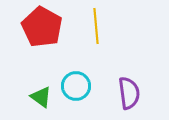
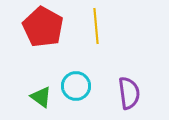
red pentagon: moved 1 px right
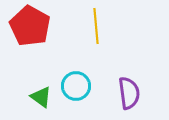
red pentagon: moved 13 px left, 1 px up
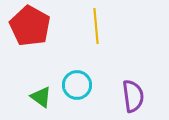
cyan circle: moved 1 px right, 1 px up
purple semicircle: moved 4 px right, 3 px down
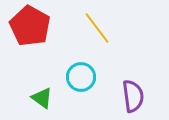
yellow line: moved 1 px right, 2 px down; rotated 32 degrees counterclockwise
cyan circle: moved 4 px right, 8 px up
green triangle: moved 1 px right, 1 px down
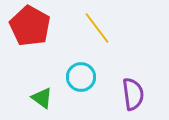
purple semicircle: moved 2 px up
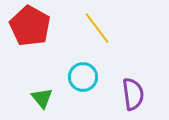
cyan circle: moved 2 px right
green triangle: rotated 15 degrees clockwise
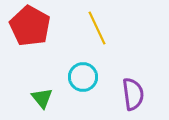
yellow line: rotated 12 degrees clockwise
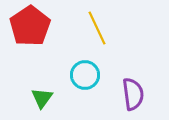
red pentagon: rotated 9 degrees clockwise
cyan circle: moved 2 px right, 2 px up
green triangle: rotated 15 degrees clockwise
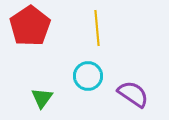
yellow line: rotated 20 degrees clockwise
cyan circle: moved 3 px right, 1 px down
purple semicircle: rotated 48 degrees counterclockwise
